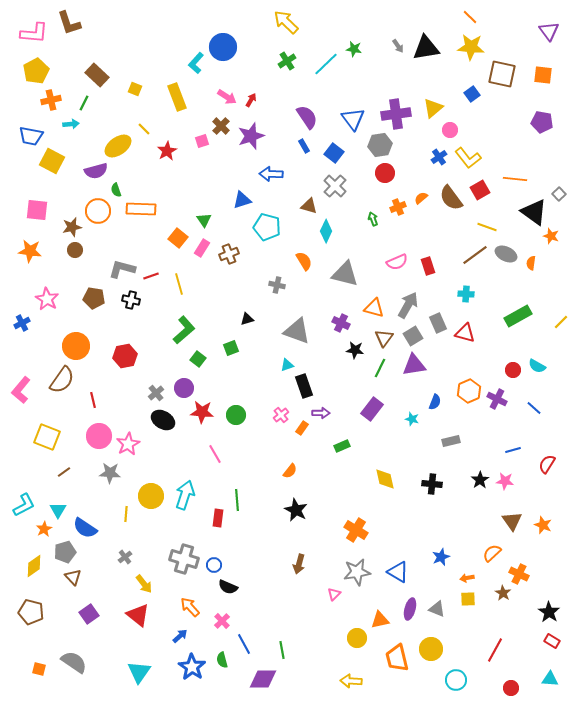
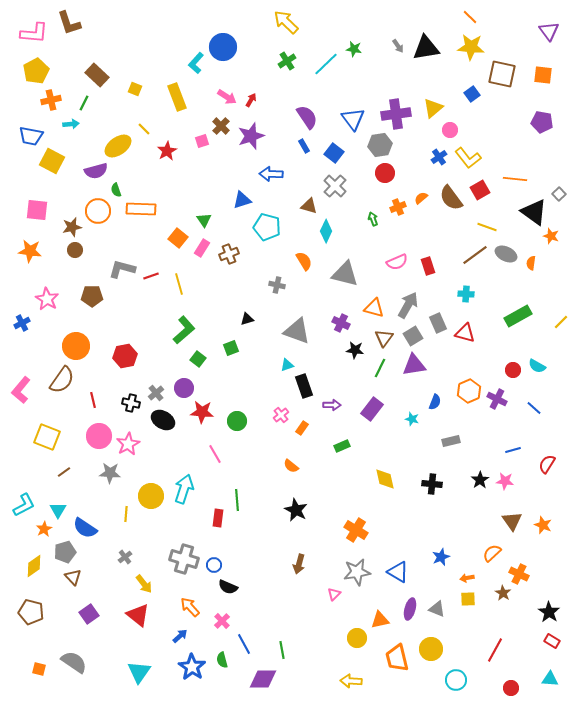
brown pentagon at (94, 298): moved 2 px left, 2 px up; rotated 10 degrees counterclockwise
black cross at (131, 300): moved 103 px down
purple arrow at (321, 413): moved 11 px right, 8 px up
green circle at (236, 415): moved 1 px right, 6 px down
orange semicircle at (290, 471): moved 1 px right, 5 px up; rotated 91 degrees clockwise
cyan arrow at (185, 495): moved 1 px left, 6 px up
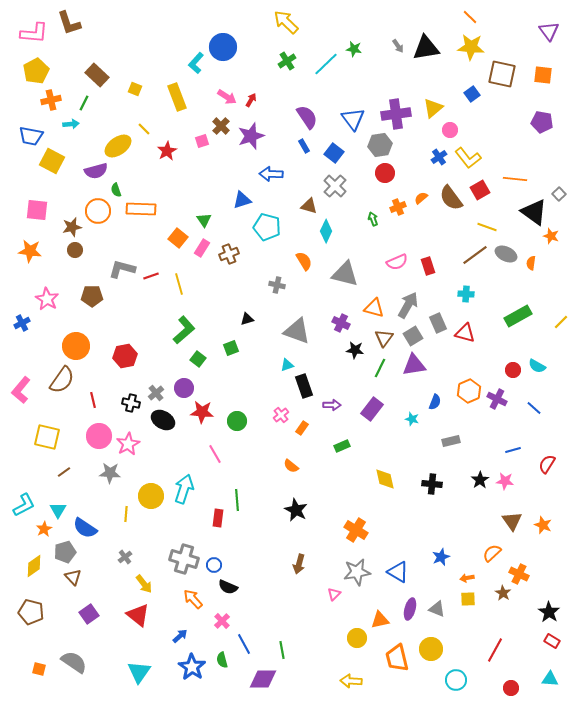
yellow square at (47, 437): rotated 8 degrees counterclockwise
orange arrow at (190, 607): moved 3 px right, 8 px up
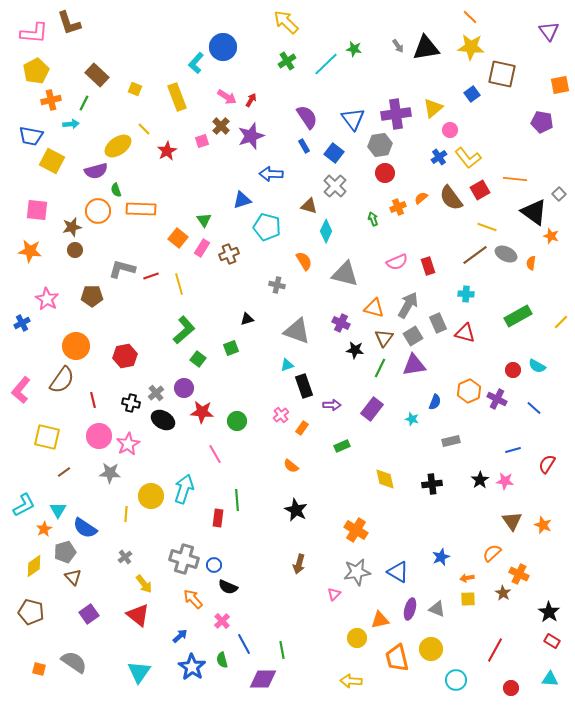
orange square at (543, 75): moved 17 px right, 10 px down; rotated 18 degrees counterclockwise
black cross at (432, 484): rotated 12 degrees counterclockwise
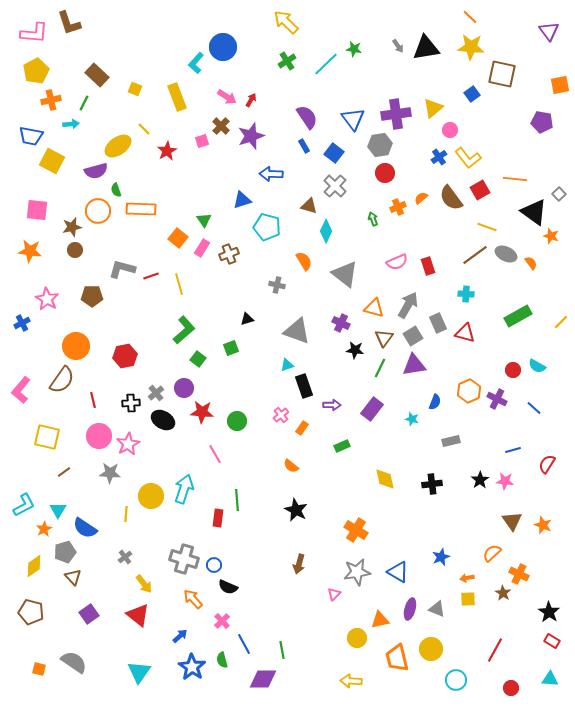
orange semicircle at (531, 263): rotated 136 degrees clockwise
gray triangle at (345, 274): rotated 24 degrees clockwise
black cross at (131, 403): rotated 18 degrees counterclockwise
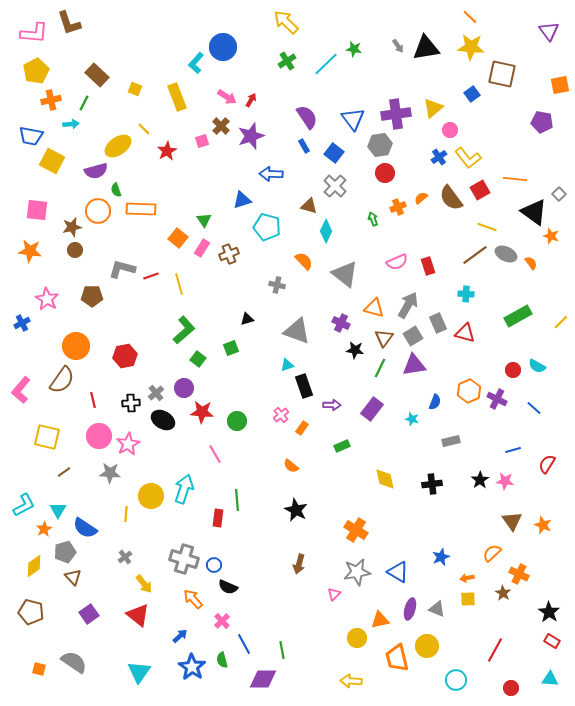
orange semicircle at (304, 261): rotated 12 degrees counterclockwise
yellow circle at (431, 649): moved 4 px left, 3 px up
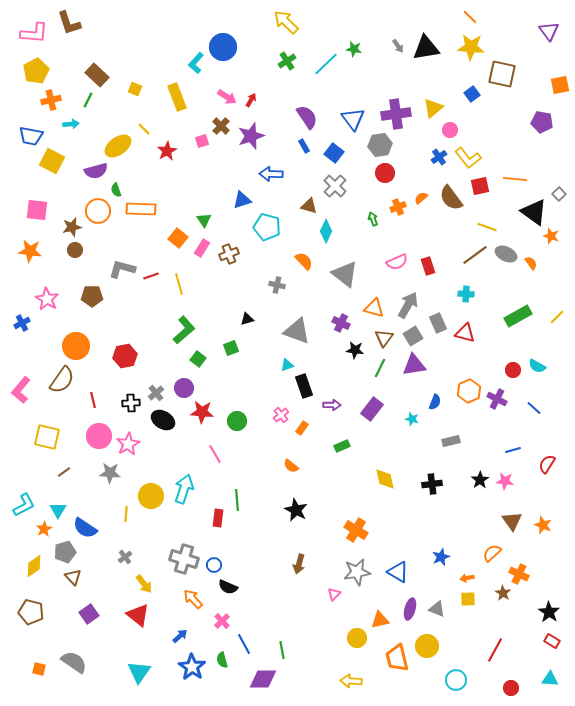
green line at (84, 103): moved 4 px right, 3 px up
red square at (480, 190): moved 4 px up; rotated 18 degrees clockwise
yellow line at (561, 322): moved 4 px left, 5 px up
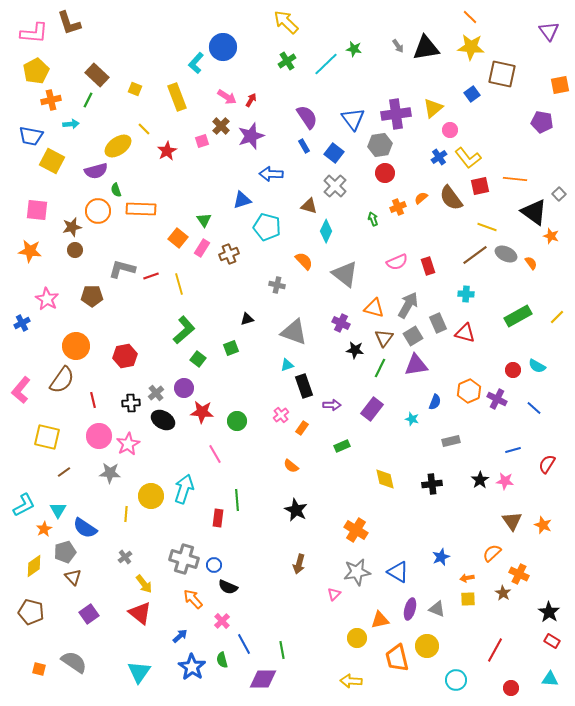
gray triangle at (297, 331): moved 3 px left, 1 px down
purple triangle at (414, 365): moved 2 px right
red triangle at (138, 615): moved 2 px right, 2 px up
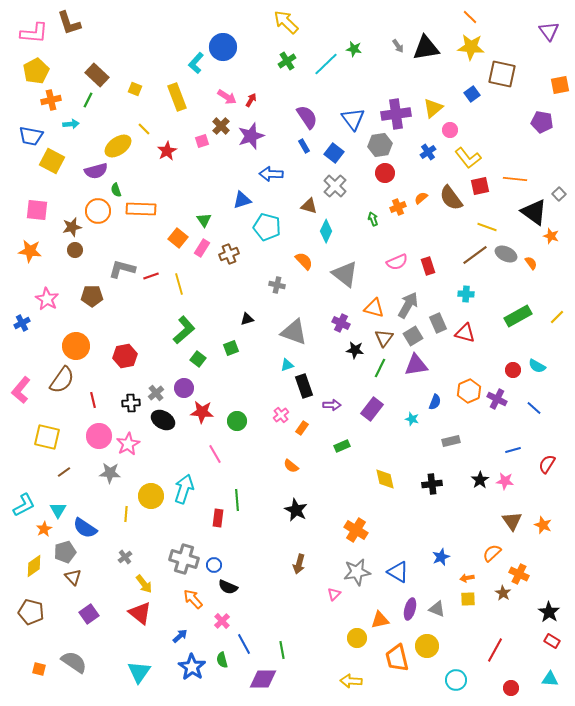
blue cross at (439, 157): moved 11 px left, 5 px up
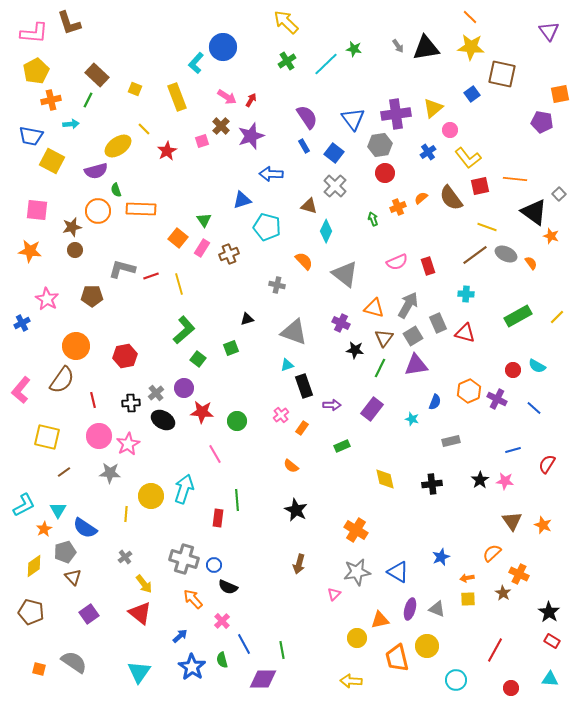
orange square at (560, 85): moved 9 px down
